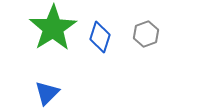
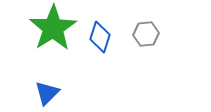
gray hexagon: rotated 15 degrees clockwise
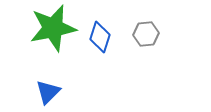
green star: rotated 21 degrees clockwise
blue triangle: moved 1 px right, 1 px up
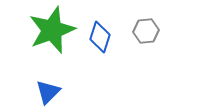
green star: moved 1 px left, 2 px down; rotated 9 degrees counterclockwise
gray hexagon: moved 3 px up
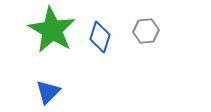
green star: rotated 21 degrees counterclockwise
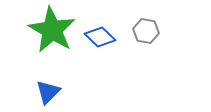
gray hexagon: rotated 15 degrees clockwise
blue diamond: rotated 64 degrees counterclockwise
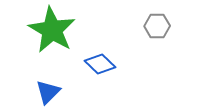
gray hexagon: moved 11 px right, 5 px up; rotated 10 degrees counterclockwise
blue diamond: moved 27 px down
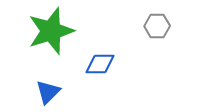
green star: moved 1 px left, 1 px down; rotated 24 degrees clockwise
blue diamond: rotated 44 degrees counterclockwise
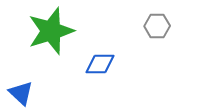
blue triangle: moved 27 px left, 1 px down; rotated 32 degrees counterclockwise
